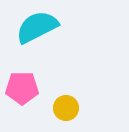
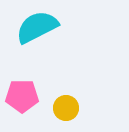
pink pentagon: moved 8 px down
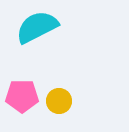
yellow circle: moved 7 px left, 7 px up
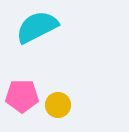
yellow circle: moved 1 px left, 4 px down
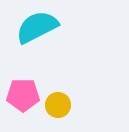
pink pentagon: moved 1 px right, 1 px up
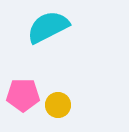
cyan semicircle: moved 11 px right
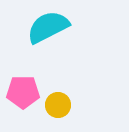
pink pentagon: moved 3 px up
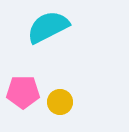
yellow circle: moved 2 px right, 3 px up
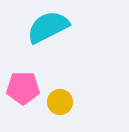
pink pentagon: moved 4 px up
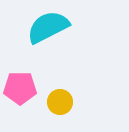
pink pentagon: moved 3 px left
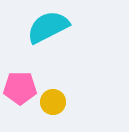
yellow circle: moved 7 px left
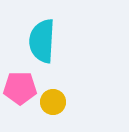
cyan semicircle: moved 6 px left, 14 px down; rotated 60 degrees counterclockwise
